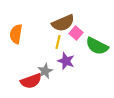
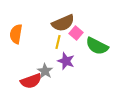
gray star: rotated 14 degrees counterclockwise
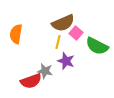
gray star: rotated 21 degrees counterclockwise
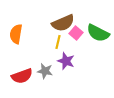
green semicircle: moved 1 px right, 13 px up
red semicircle: moved 9 px left, 5 px up
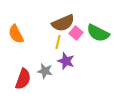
orange semicircle: rotated 36 degrees counterclockwise
red semicircle: moved 1 px right, 3 px down; rotated 50 degrees counterclockwise
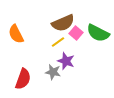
yellow line: rotated 40 degrees clockwise
gray star: moved 8 px right, 1 px down
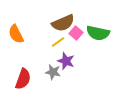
green semicircle: rotated 15 degrees counterclockwise
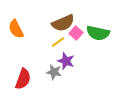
orange semicircle: moved 5 px up
gray star: moved 1 px right
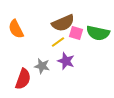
pink square: rotated 24 degrees counterclockwise
gray star: moved 12 px left, 6 px up
